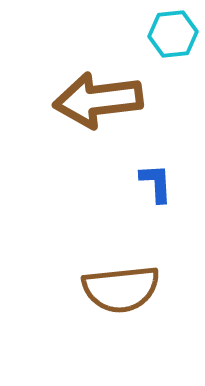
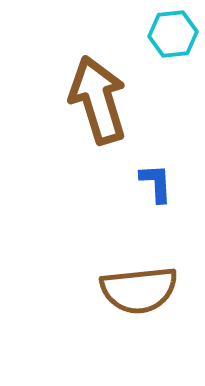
brown arrow: rotated 80 degrees clockwise
brown semicircle: moved 18 px right, 1 px down
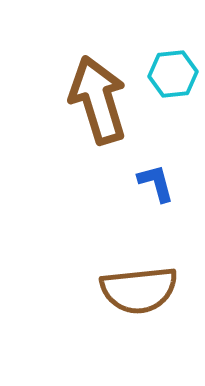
cyan hexagon: moved 40 px down
blue L-shape: rotated 12 degrees counterclockwise
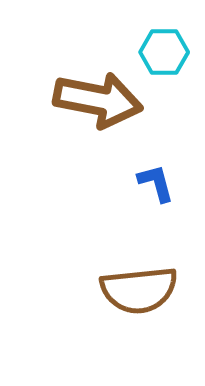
cyan hexagon: moved 9 px left, 22 px up; rotated 6 degrees clockwise
brown arrow: rotated 118 degrees clockwise
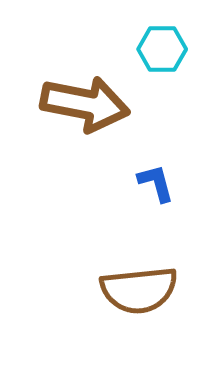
cyan hexagon: moved 2 px left, 3 px up
brown arrow: moved 13 px left, 4 px down
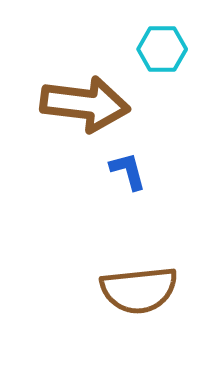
brown arrow: rotated 4 degrees counterclockwise
blue L-shape: moved 28 px left, 12 px up
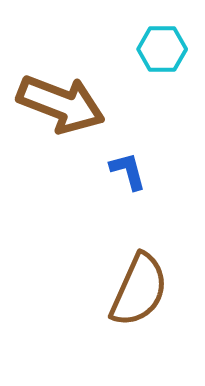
brown arrow: moved 24 px left; rotated 14 degrees clockwise
brown semicircle: rotated 60 degrees counterclockwise
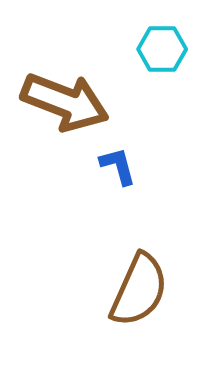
brown arrow: moved 4 px right, 2 px up
blue L-shape: moved 10 px left, 5 px up
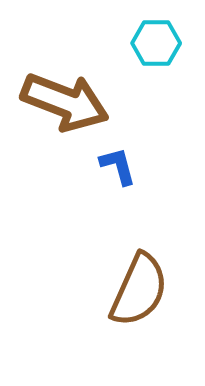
cyan hexagon: moved 6 px left, 6 px up
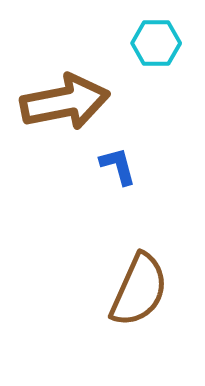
brown arrow: rotated 32 degrees counterclockwise
